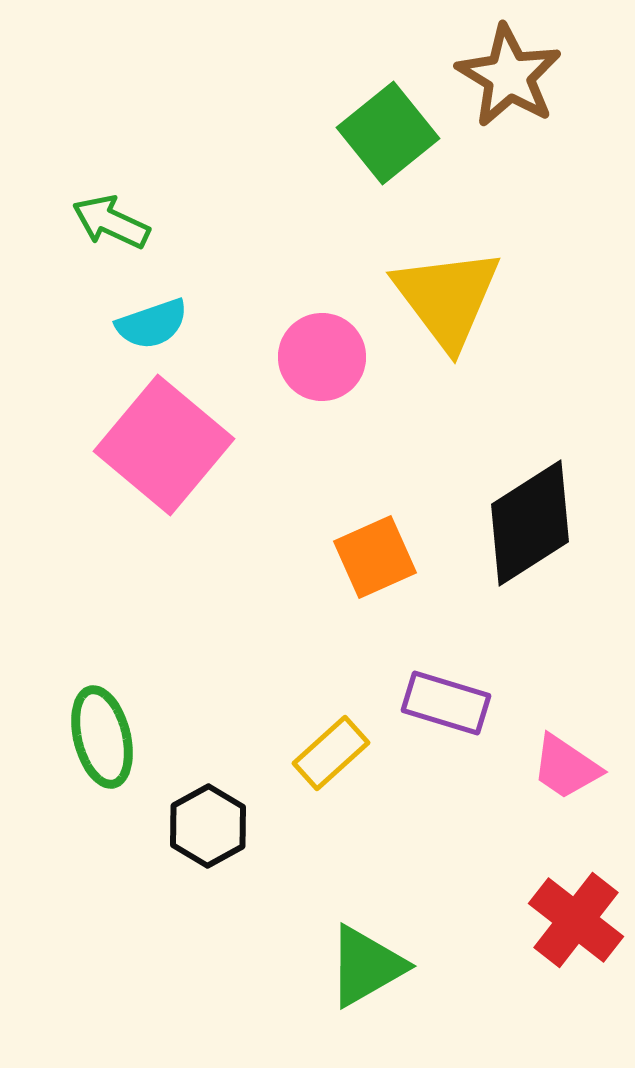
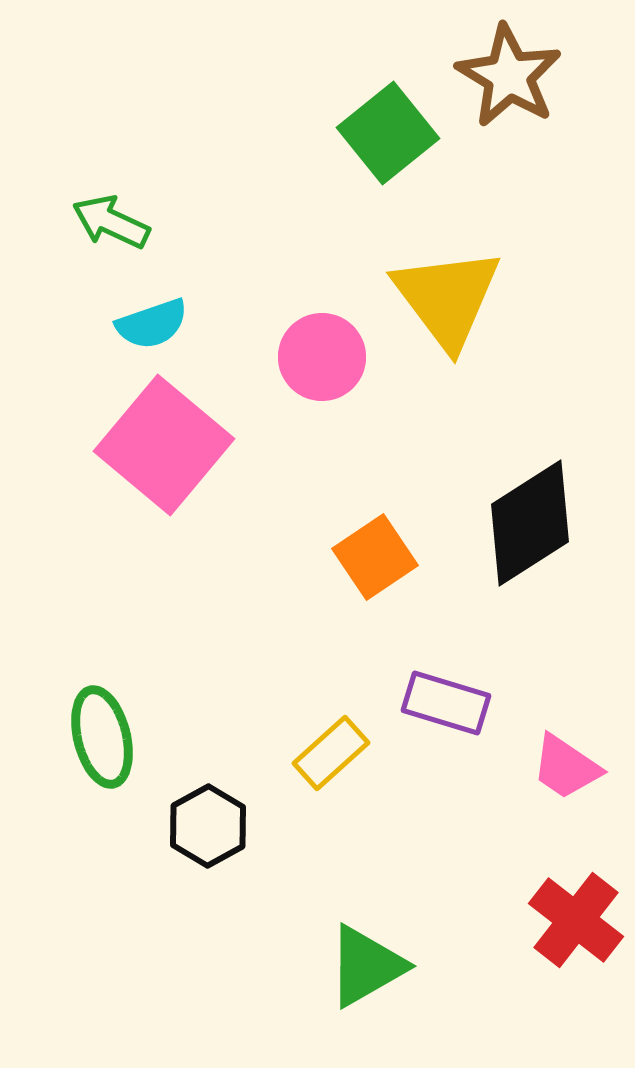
orange square: rotated 10 degrees counterclockwise
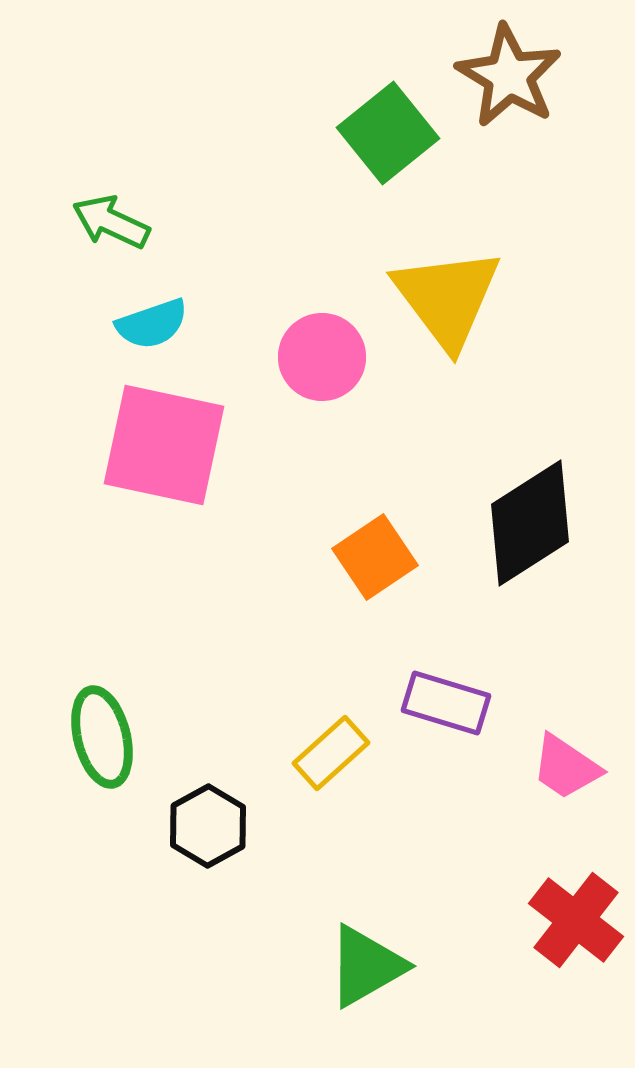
pink square: rotated 28 degrees counterclockwise
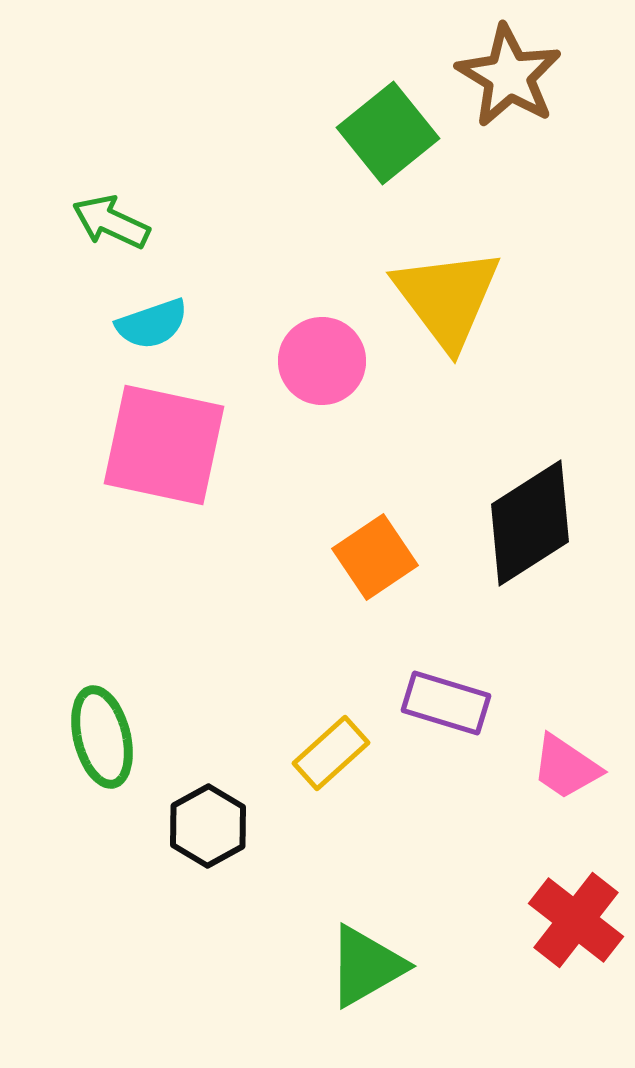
pink circle: moved 4 px down
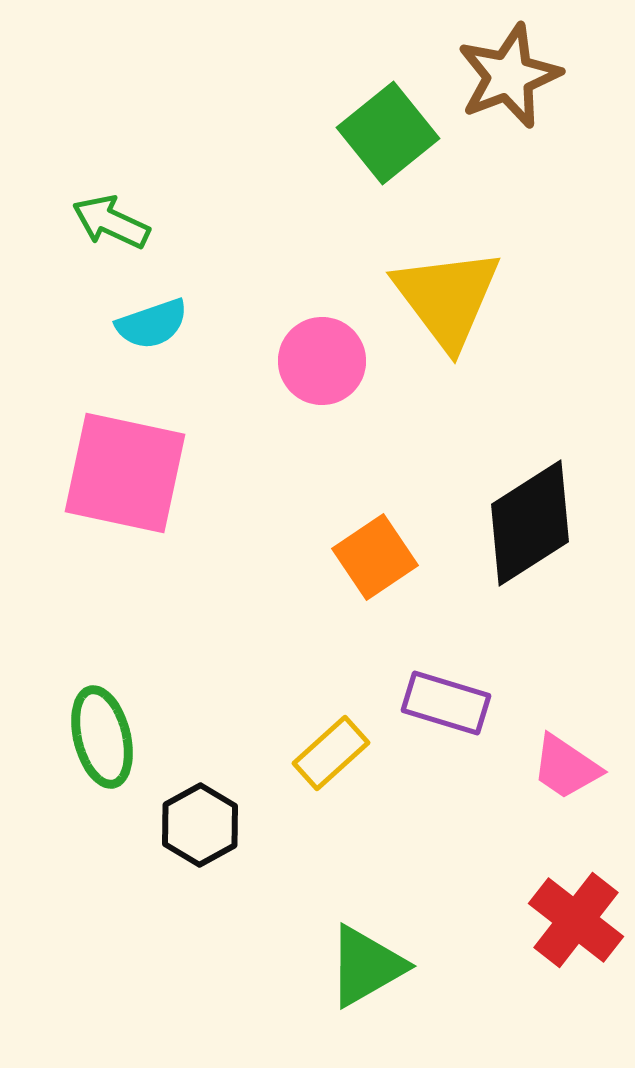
brown star: rotated 20 degrees clockwise
pink square: moved 39 px left, 28 px down
black hexagon: moved 8 px left, 1 px up
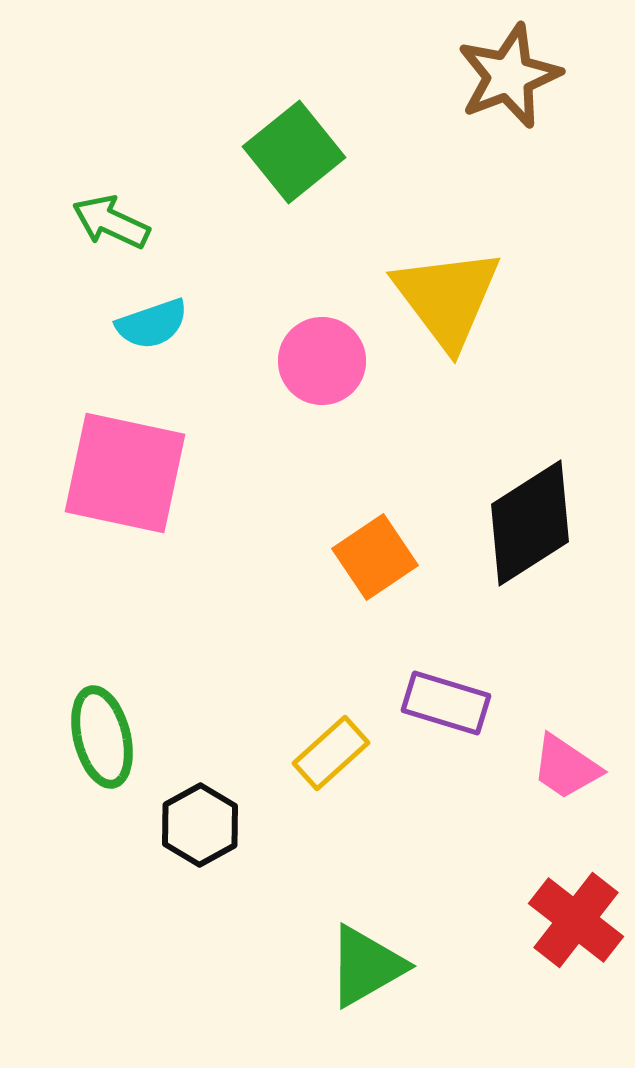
green square: moved 94 px left, 19 px down
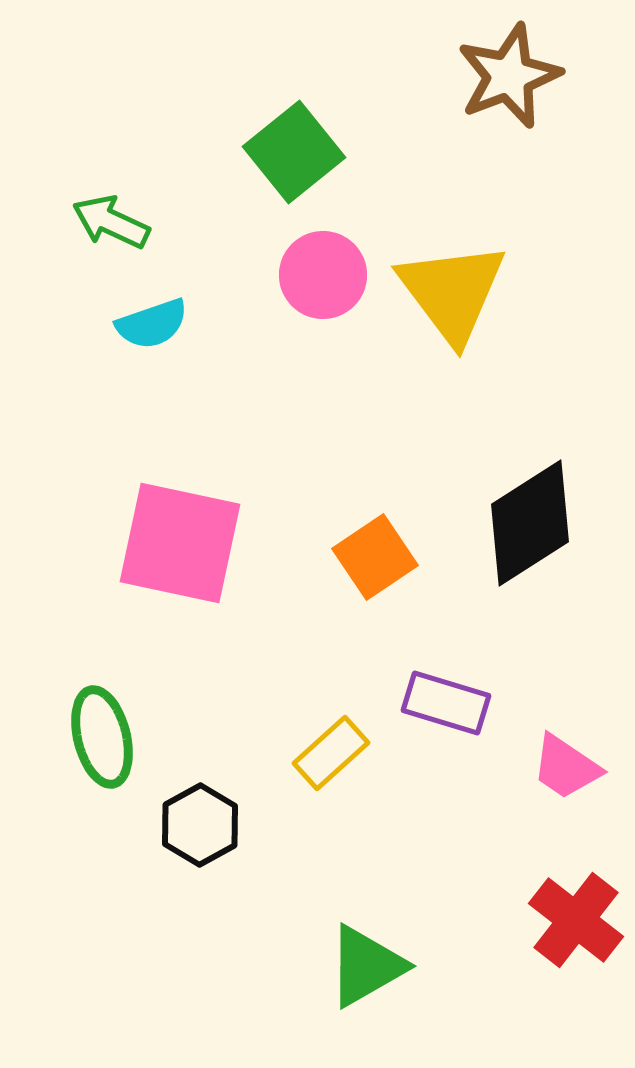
yellow triangle: moved 5 px right, 6 px up
pink circle: moved 1 px right, 86 px up
pink square: moved 55 px right, 70 px down
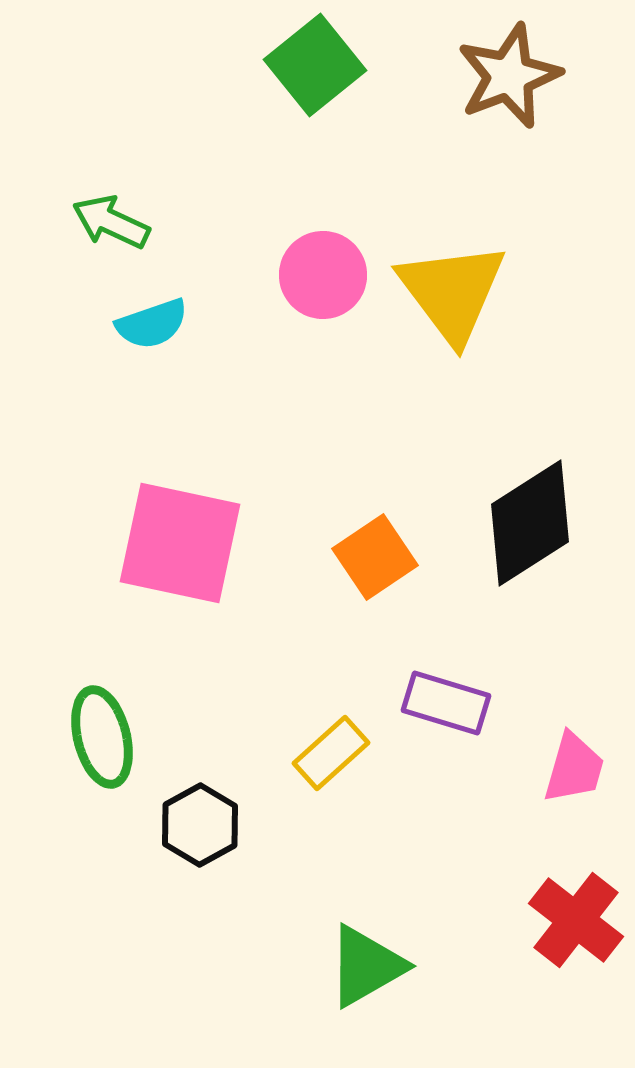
green square: moved 21 px right, 87 px up
pink trapezoid: moved 8 px right, 1 px down; rotated 108 degrees counterclockwise
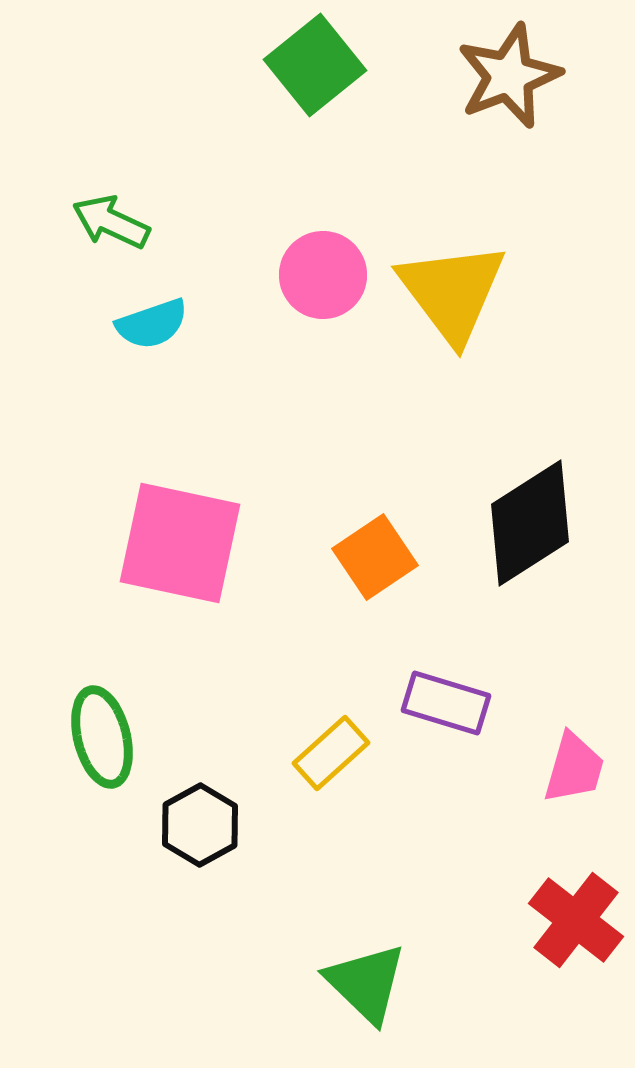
green triangle: moved 17 px down; rotated 46 degrees counterclockwise
